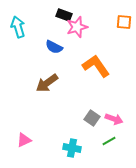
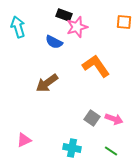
blue semicircle: moved 5 px up
green line: moved 2 px right, 10 px down; rotated 64 degrees clockwise
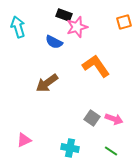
orange square: rotated 21 degrees counterclockwise
cyan cross: moved 2 px left
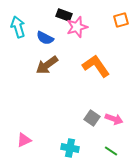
orange square: moved 3 px left, 2 px up
blue semicircle: moved 9 px left, 4 px up
brown arrow: moved 18 px up
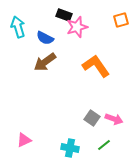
brown arrow: moved 2 px left, 3 px up
green line: moved 7 px left, 6 px up; rotated 72 degrees counterclockwise
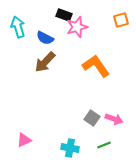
brown arrow: rotated 10 degrees counterclockwise
green line: rotated 16 degrees clockwise
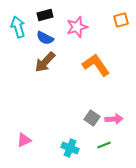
black rectangle: moved 19 px left; rotated 35 degrees counterclockwise
orange L-shape: moved 1 px up
pink arrow: rotated 24 degrees counterclockwise
cyan cross: rotated 12 degrees clockwise
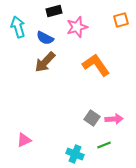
black rectangle: moved 9 px right, 4 px up
cyan cross: moved 5 px right, 6 px down
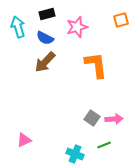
black rectangle: moved 7 px left, 3 px down
orange L-shape: rotated 28 degrees clockwise
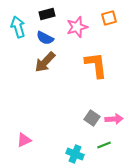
orange square: moved 12 px left, 2 px up
